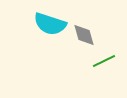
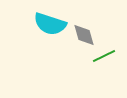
green line: moved 5 px up
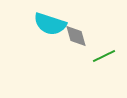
gray diamond: moved 8 px left, 1 px down
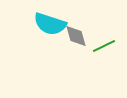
green line: moved 10 px up
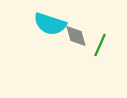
green line: moved 4 px left, 1 px up; rotated 40 degrees counterclockwise
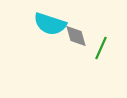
green line: moved 1 px right, 3 px down
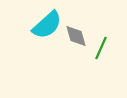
cyan semicircle: moved 3 px left, 1 px down; rotated 60 degrees counterclockwise
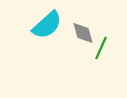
gray diamond: moved 7 px right, 3 px up
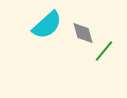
green line: moved 3 px right, 3 px down; rotated 15 degrees clockwise
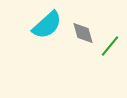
green line: moved 6 px right, 5 px up
